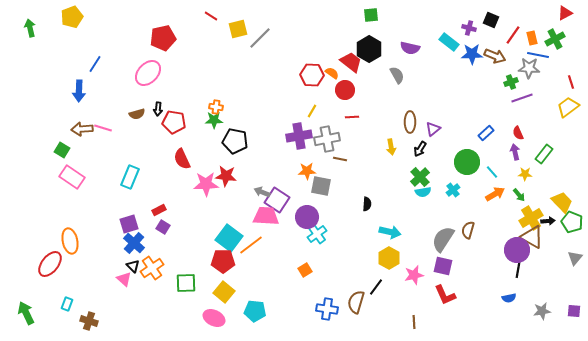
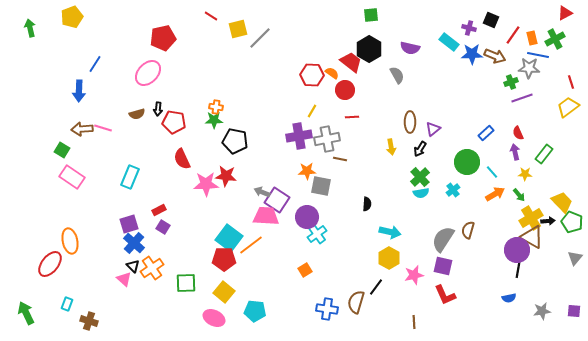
cyan semicircle at (423, 192): moved 2 px left, 1 px down
red pentagon at (223, 261): moved 1 px right, 2 px up
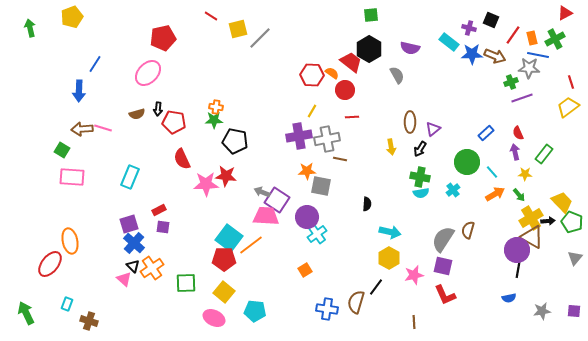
pink rectangle at (72, 177): rotated 30 degrees counterclockwise
green cross at (420, 177): rotated 36 degrees counterclockwise
purple square at (163, 227): rotated 24 degrees counterclockwise
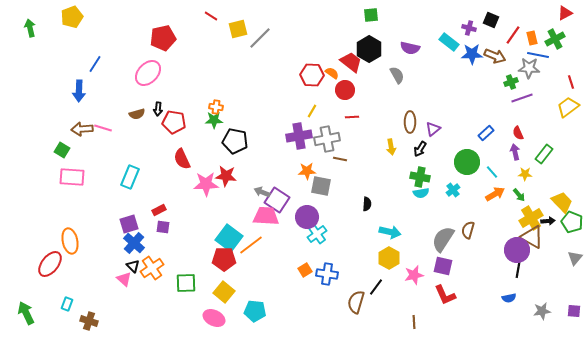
blue cross at (327, 309): moved 35 px up
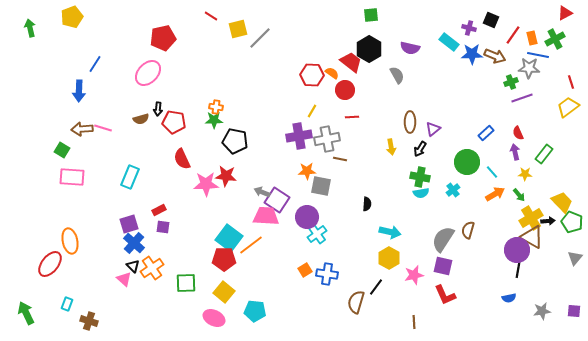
brown semicircle at (137, 114): moved 4 px right, 5 px down
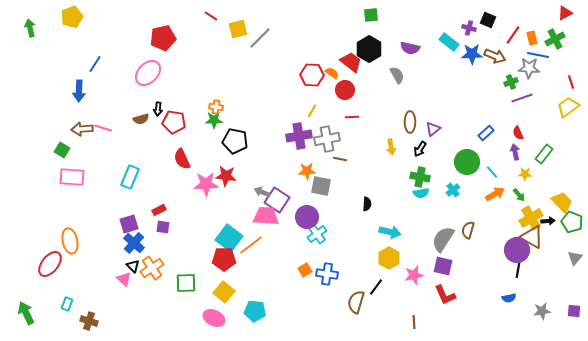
black square at (491, 20): moved 3 px left
